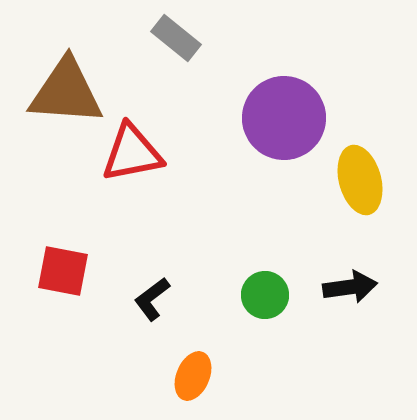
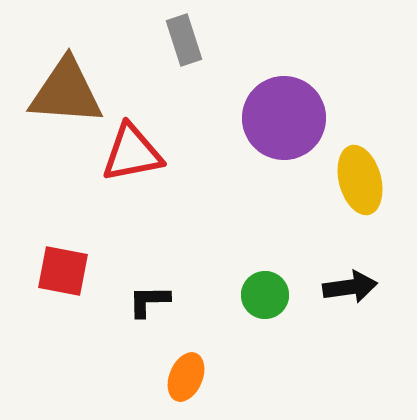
gray rectangle: moved 8 px right, 2 px down; rotated 33 degrees clockwise
black L-shape: moved 3 px left, 2 px down; rotated 36 degrees clockwise
orange ellipse: moved 7 px left, 1 px down
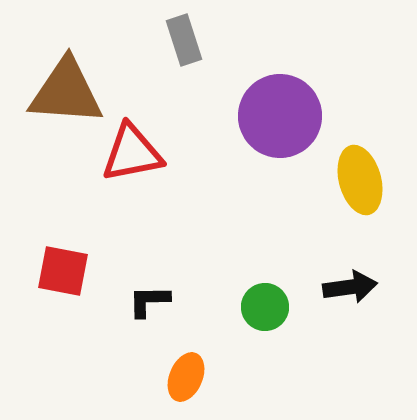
purple circle: moved 4 px left, 2 px up
green circle: moved 12 px down
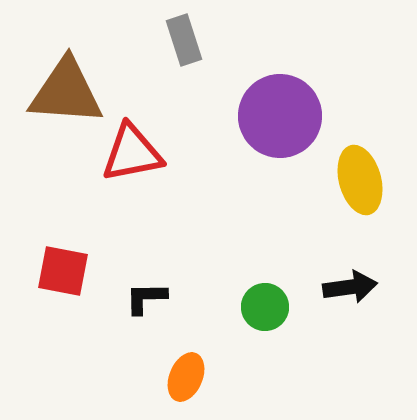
black L-shape: moved 3 px left, 3 px up
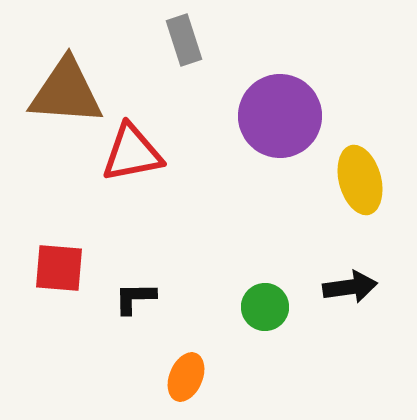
red square: moved 4 px left, 3 px up; rotated 6 degrees counterclockwise
black L-shape: moved 11 px left
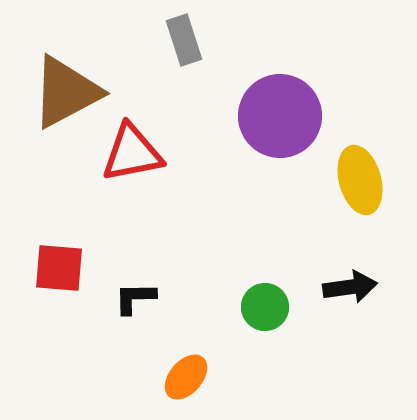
brown triangle: rotated 32 degrees counterclockwise
orange ellipse: rotated 18 degrees clockwise
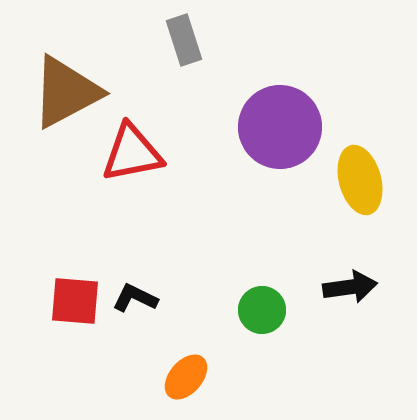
purple circle: moved 11 px down
red square: moved 16 px right, 33 px down
black L-shape: rotated 27 degrees clockwise
green circle: moved 3 px left, 3 px down
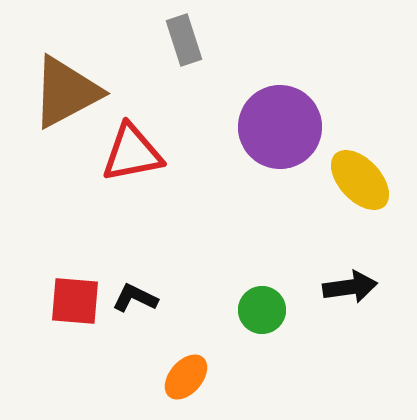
yellow ellipse: rotated 28 degrees counterclockwise
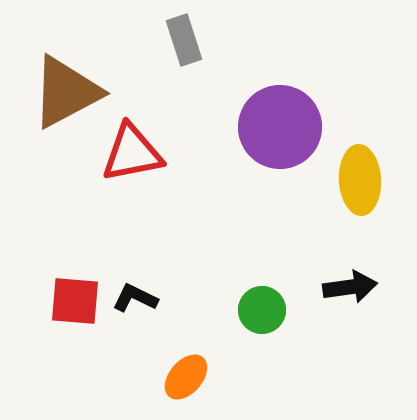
yellow ellipse: rotated 40 degrees clockwise
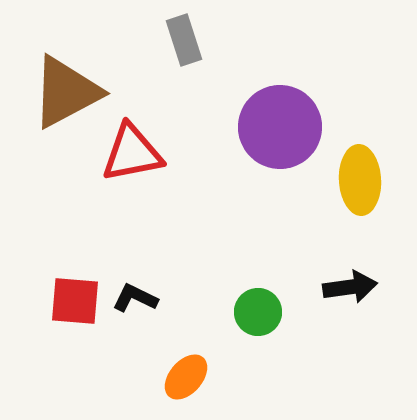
green circle: moved 4 px left, 2 px down
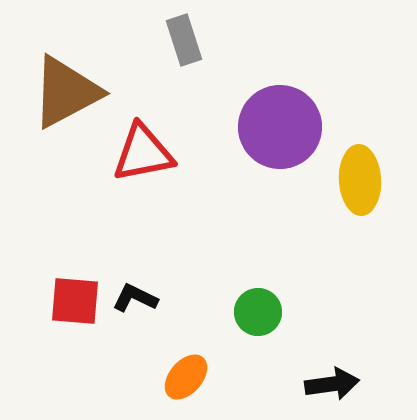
red triangle: moved 11 px right
black arrow: moved 18 px left, 97 px down
